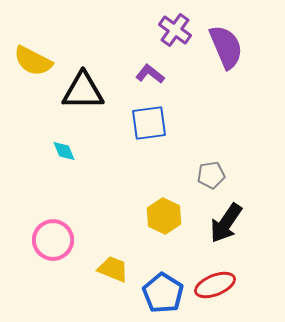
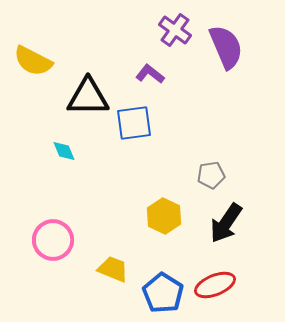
black triangle: moved 5 px right, 6 px down
blue square: moved 15 px left
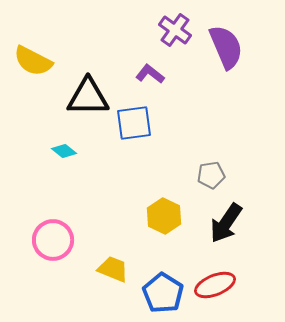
cyan diamond: rotated 30 degrees counterclockwise
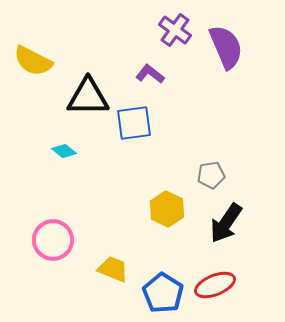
yellow hexagon: moved 3 px right, 7 px up
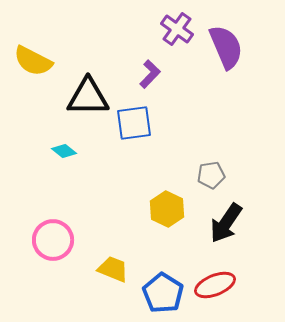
purple cross: moved 2 px right, 1 px up
purple L-shape: rotated 96 degrees clockwise
